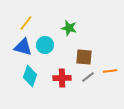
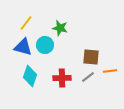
green star: moved 9 px left
brown square: moved 7 px right
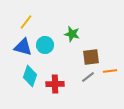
yellow line: moved 1 px up
green star: moved 12 px right, 6 px down
brown square: rotated 12 degrees counterclockwise
red cross: moved 7 px left, 6 px down
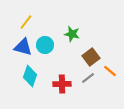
brown square: rotated 30 degrees counterclockwise
orange line: rotated 48 degrees clockwise
gray line: moved 1 px down
red cross: moved 7 px right
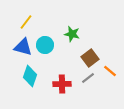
brown square: moved 1 px left, 1 px down
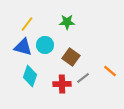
yellow line: moved 1 px right, 2 px down
green star: moved 5 px left, 12 px up; rotated 14 degrees counterclockwise
brown square: moved 19 px left, 1 px up; rotated 18 degrees counterclockwise
gray line: moved 5 px left
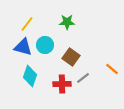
orange line: moved 2 px right, 2 px up
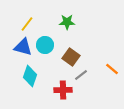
gray line: moved 2 px left, 3 px up
red cross: moved 1 px right, 6 px down
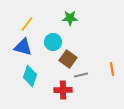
green star: moved 3 px right, 4 px up
cyan circle: moved 8 px right, 3 px up
brown square: moved 3 px left, 2 px down
orange line: rotated 40 degrees clockwise
gray line: rotated 24 degrees clockwise
